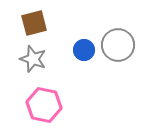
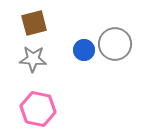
gray circle: moved 3 px left, 1 px up
gray star: rotated 16 degrees counterclockwise
pink hexagon: moved 6 px left, 4 px down
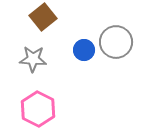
brown square: moved 9 px right, 6 px up; rotated 24 degrees counterclockwise
gray circle: moved 1 px right, 2 px up
pink hexagon: rotated 16 degrees clockwise
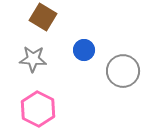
brown square: rotated 20 degrees counterclockwise
gray circle: moved 7 px right, 29 px down
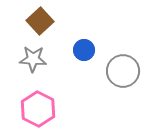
brown square: moved 3 px left, 4 px down; rotated 16 degrees clockwise
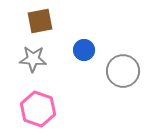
brown square: rotated 32 degrees clockwise
pink hexagon: rotated 8 degrees counterclockwise
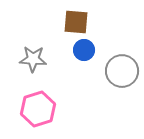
brown square: moved 36 px right, 1 px down; rotated 16 degrees clockwise
gray circle: moved 1 px left
pink hexagon: rotated 24 degrees clockwise
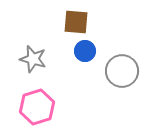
blue circle: moved 1 px right, 1 px down
gray star: rotated 12 degrees clockwise
pink hexagon: moved 1 px left, 2 px up
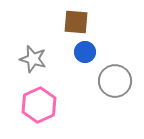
blue circle: moved 1 px down
gray circle: moved 7 px left, 10 px down
pink hexagon: moved 2 px right, 2 px up; rotated 8 degrees counterclockwise
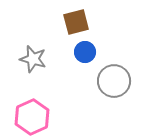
brown square: rotated 20 degrees counterclockwise
gray circle: moved 1 px left
pink hexagon: moved 7 px left, 12 px down
